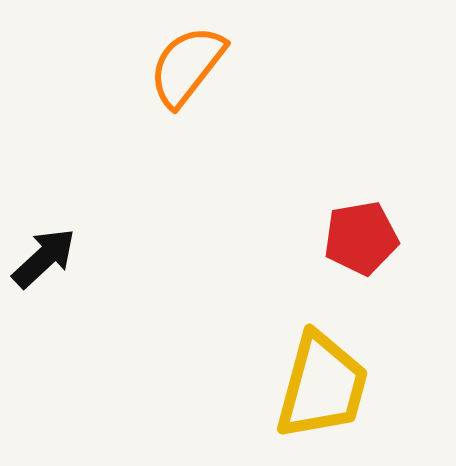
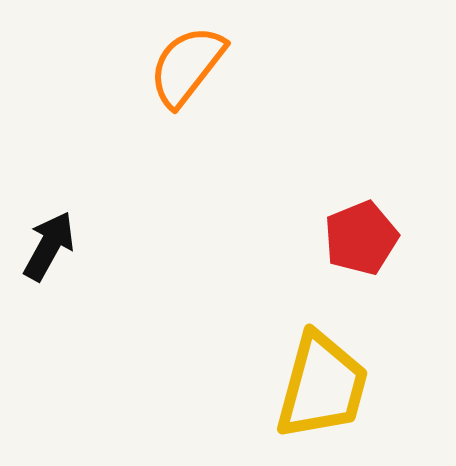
red pentagon: rotated 12 degrees counterclockwise
black arrow: moved 5 px right, 12 px up; rotated 18 degrees counterclockwise
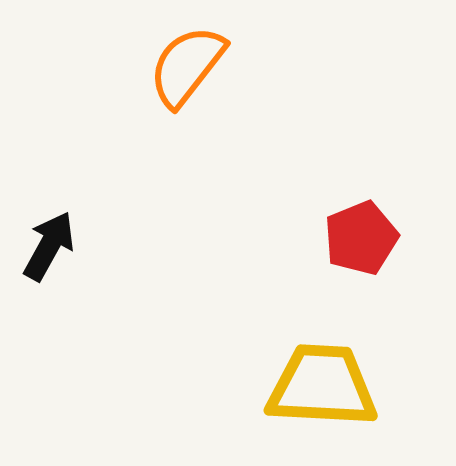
yellow trapezoid: rotated 102 degrees counterclockwise
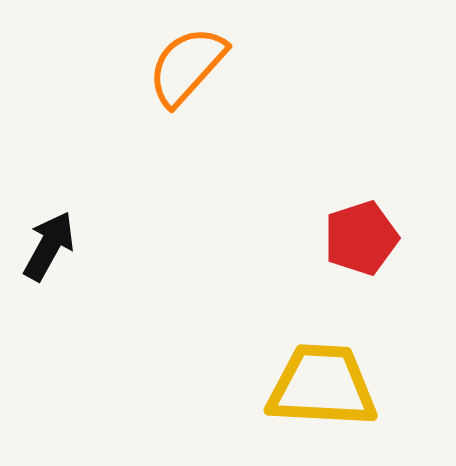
orange semicircle: rotated 4 degrees clockwise
red pentagon: rotated 4 degrees clockwise
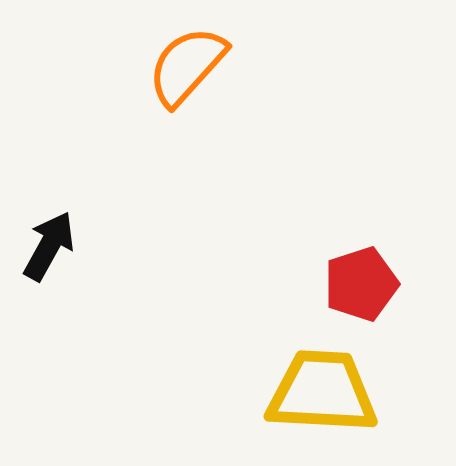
red pentagon: moved 46 px down
yellow trapezoid: moved 6 px down
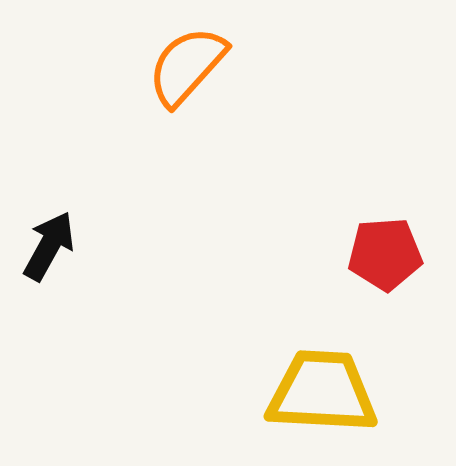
red pentagon: moved 24 px right, 30 px up; rotated 14 degrees clockwise
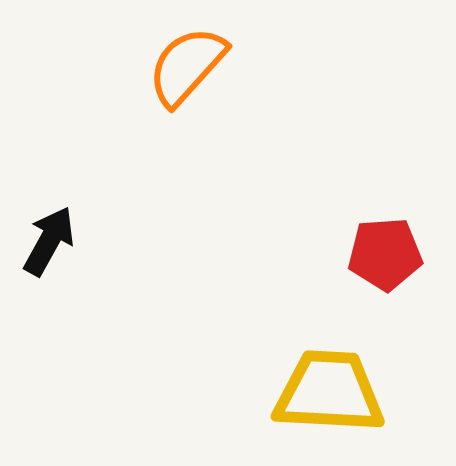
black arrow: moved 5 px up
yellow trapezoid: moved 7 px right
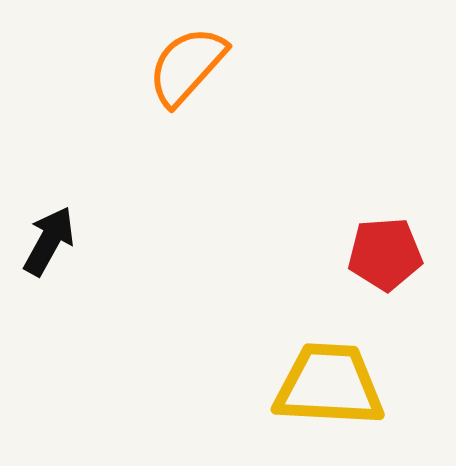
yellow trapezoid: moved 7 px up
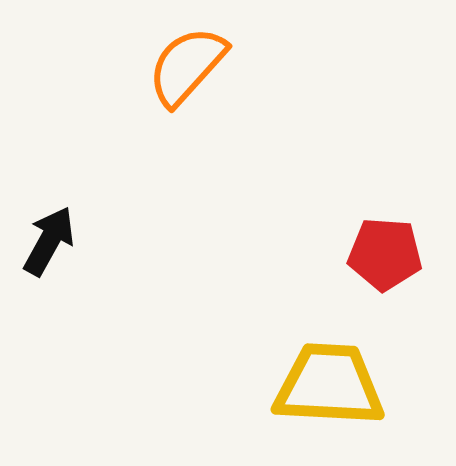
red pentagon: rotated 8 degrees clockwise
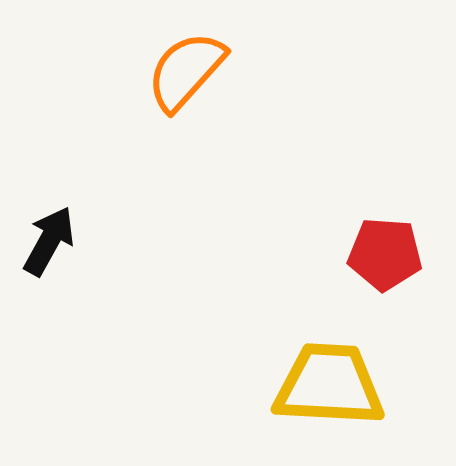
orange semicircle: moved 1 px left, 5 px down
